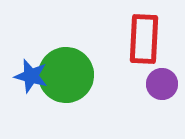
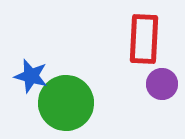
green circle: moved 28 px down
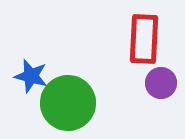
purple circle: moved 1 px left, 1 px up
green circle: moved 2 px right
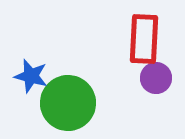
purple circle: moved 5 px left, 5 px up
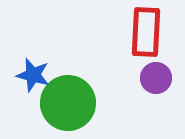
red rectangle: moved 2 px right, 7 px up
blue star: moved 2 px right, 1 px up
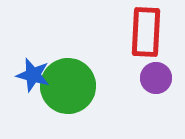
green circle: moved 17 px up
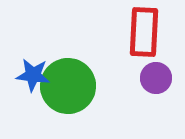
red rectangle: moved 2 px left
blue star: rotated 8 degrees counterclockwise
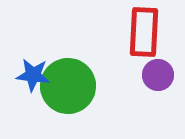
purple circle: moved 2 px right, 3 px up
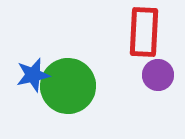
blue star: rotated 20 degrees counterclockwise
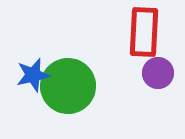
purple circle: moved 2 px up
